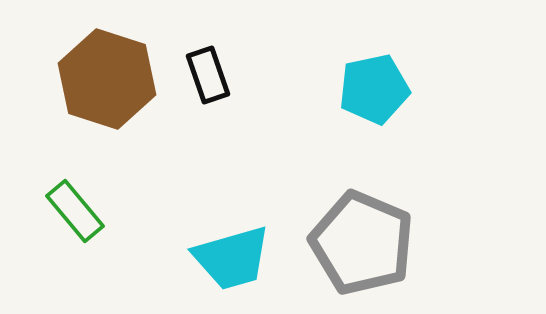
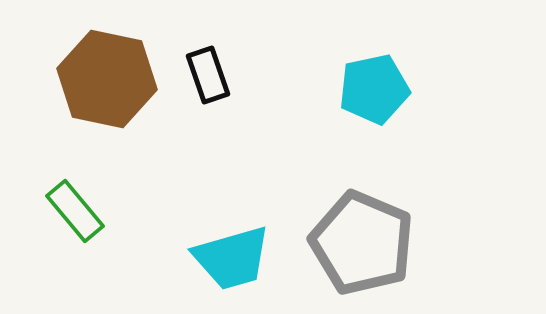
brown hexagon: rotated 6 degrees counterclockwise
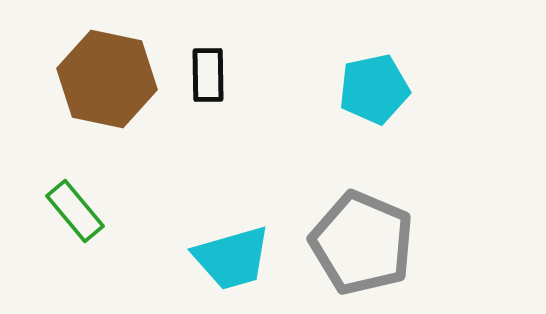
black rectangle: rotated 18 degrees clockwise
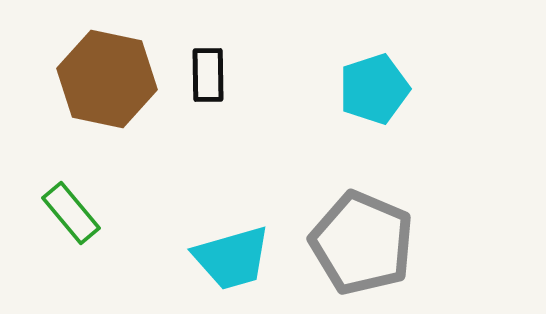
cyan pentagon: rotated 6 degrees counterclockwise
green rectangle: moved 4 px left, 2 px down
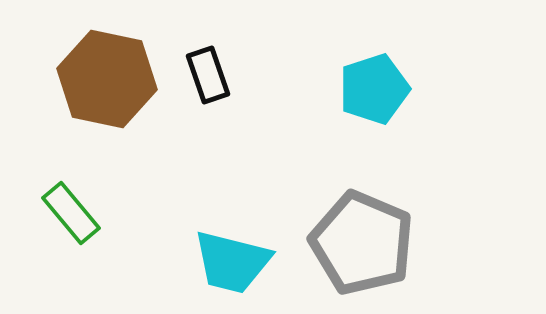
black rectangle: rotated 18 degrees counterclockwise
cyan trapezoid: moved 4 px down; rotated 30 degrees clockwise
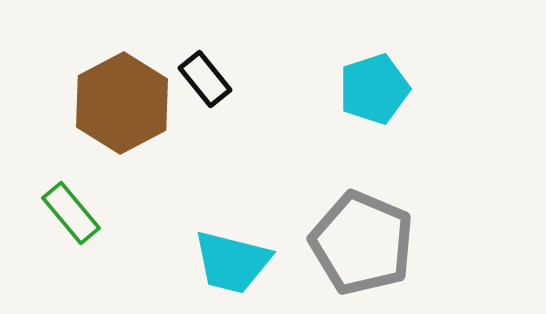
black rectangle: moved 3 px left, 4 px down; rotated 20 degrees counterclockwise
brown hexagon: moved 15 px right, 24 px down; rotated 20 degrees clockwise
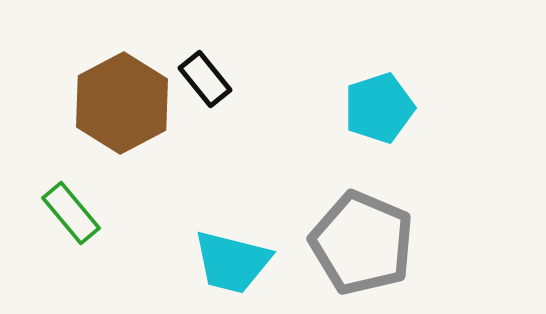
cyan pentagon: moved 5 px right, 19 px down
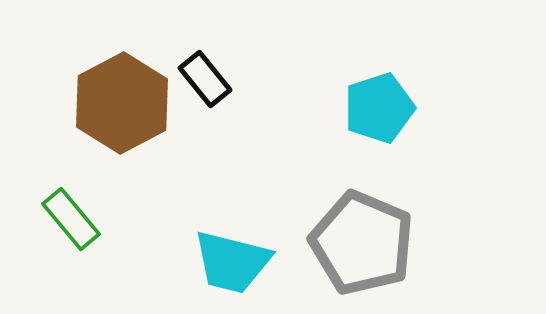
green rectangle: moved 6 px down
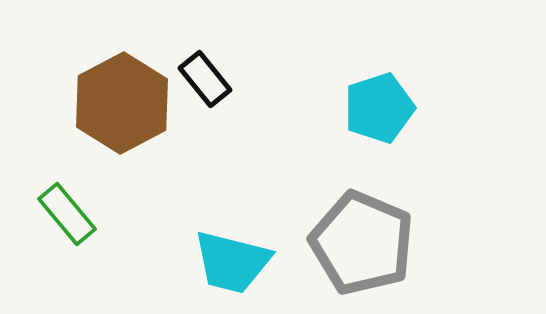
green rectangle: moved 4 px left, 5 px up
